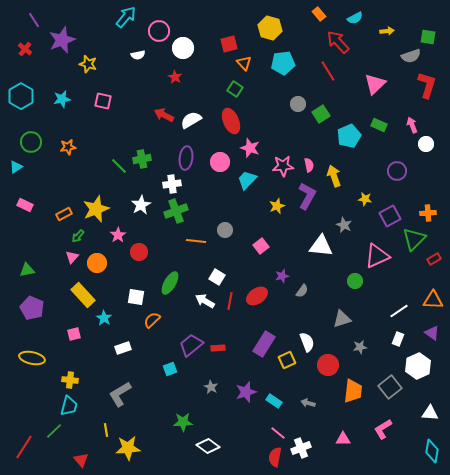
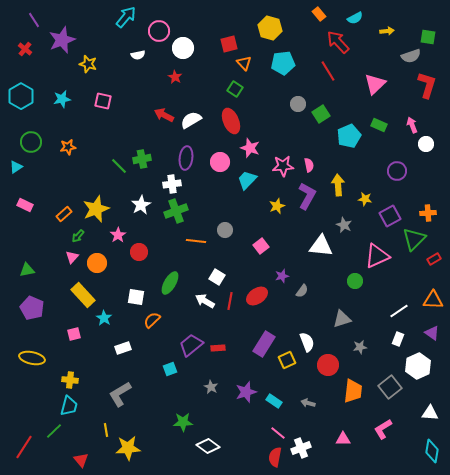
yellow arrow at (334, 176): moved 4 px right, 9 px down; rotated 15 degrees clockwise
orange rectangle at (64, 214): rotated 14 degrees counterclockwise
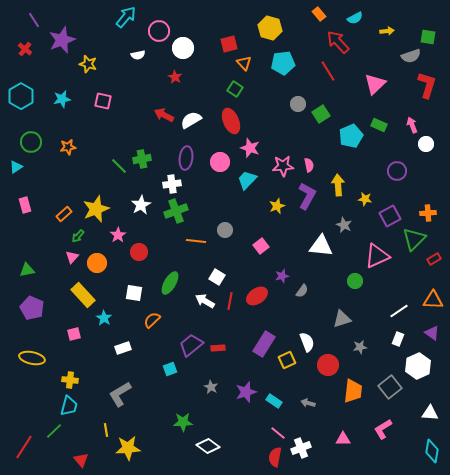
cyan pentagon at (349, 136): moved 2 px right
pink rectangle at (25, 205): rotated 49 degrees clockwise
white square at (136, 297): moved 2 px left, 4 px up
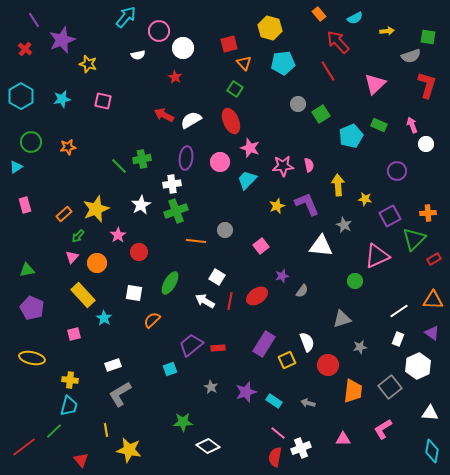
purple L-shape at (307, 196): moved 8 px down; rotated 52 degrees counterclockwise
white rectangle at (123, 348): moved 10 px left, 17 px down
red line at (24, 447): rotated 20 degrees clockwise
yellow star at (128, 448): moved 1 px right, 2 px down; rotated 15 degrees clockwise
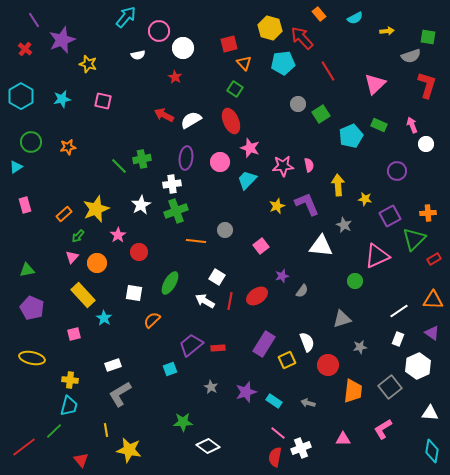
red arrow at (338, 42): moved 36 px left, 4 px up
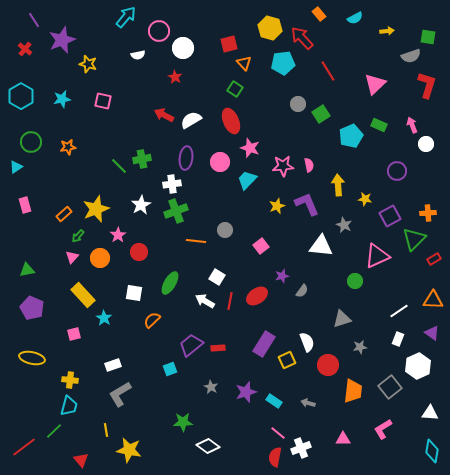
orange circle at (97, 263): moved 3 px right, 5 px up
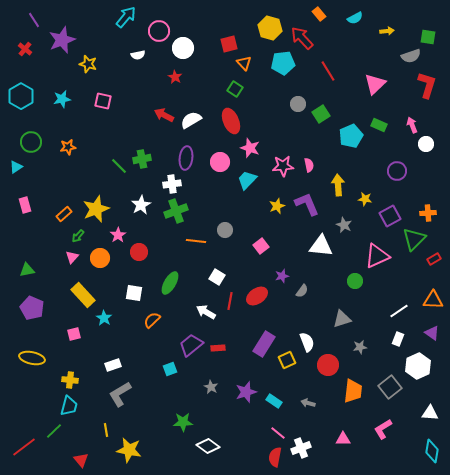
white arrow at (205, 301): moved 1 px right, 11 px down
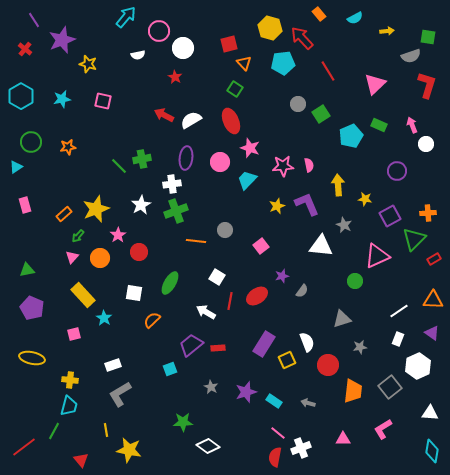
green line at (54, 431): rotated 18 degrees counterclockwise
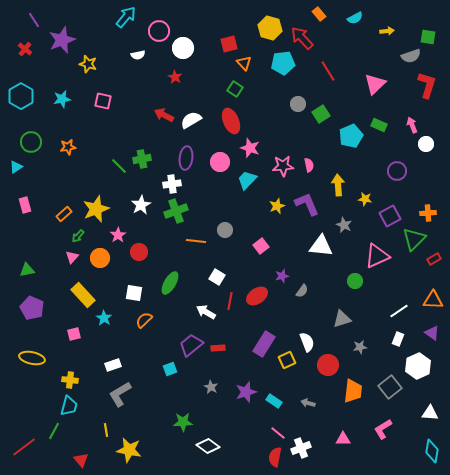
orange semicircle at (152, 320): moved 8 px left
